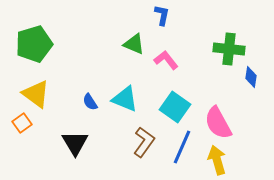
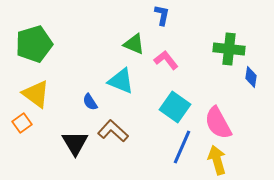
cyan triangle: moved 4 px left, 18 px up
brown L-shape: moved 31 px left, 11 px up; rotated 84 degrees counterclockwise
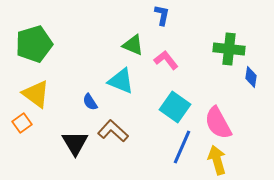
green triangle: moved 1 px left, 1 px down
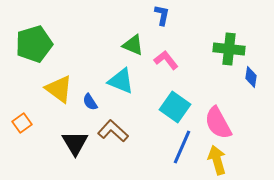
yellow triangle: moved 23 px right, 5 px up
